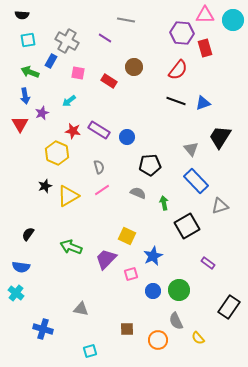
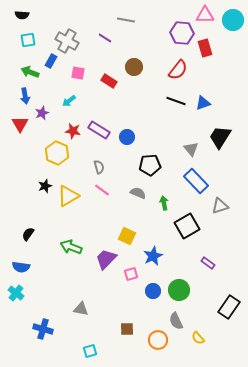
pink line at (102, 190): rotated 70 degrees clockwise
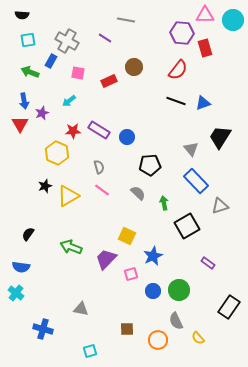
red rectangle at (109, 81): rotated 56 degrees counterclockwise
blue arrow at (25, 96): moved 1 px left, 5 px down
red star at (73, 131): rotated 14 degrees counterclockwise
gray semicircle at (138, 193): rotated 21 degrees clockwise
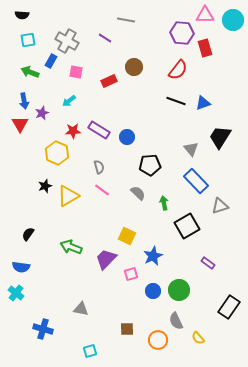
pink square at (78, 73): moved 2 px left, 1 px up
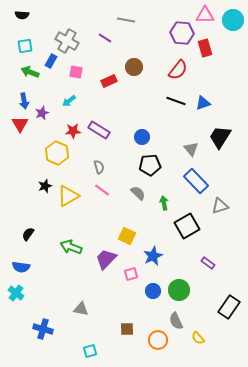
cyan square at (28, 40): moved 3 px left, 6 px down
blue circle at (127, 137): moved 15 px right
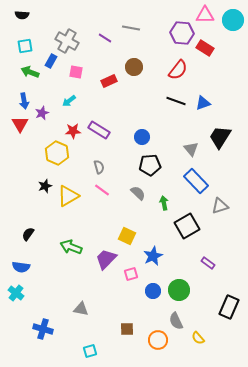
gray line at (126, 20): moved 5 px right, 8 px down
red rectangle at (205, 48): rotated 42 degrees counterclockwise
black rectangle at (229, 307): rotated 10 degrees counterclockwise
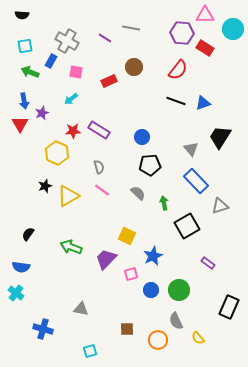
cyan circle at (233, 20): moved 9 px down
cyan arrow at (69, 101): moved 2 px right, 2 px up
blue circle at (153, 291): moved 2 px left, 1 px up
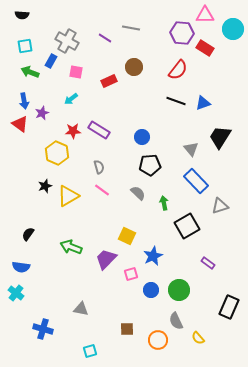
red triangle at (20, 124): rotated 24 degrees counterclockwise
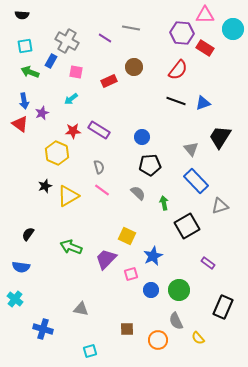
cyan cross at (16, 293): moved 1 px left, 6 px down
black rectangle at (229, 307): moved 6 px left
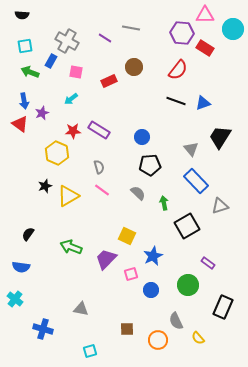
green circle at (179, 290): moved 9 px right, 5 px up
